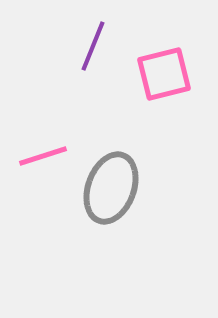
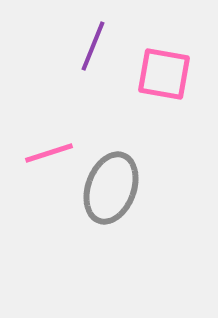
pink square: rotated 24 degrees clockwise
pink line: moved 6 px right, 3 px up
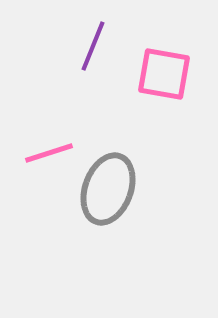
gray ellipse: moved 3 px left, 1 px down
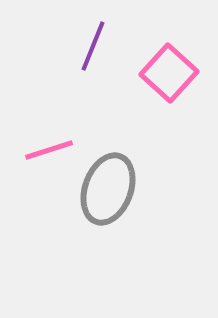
pink square: moved 5 px right, 1 px up; rotated 32 degrees clockwise
pink line: moved 3 px up
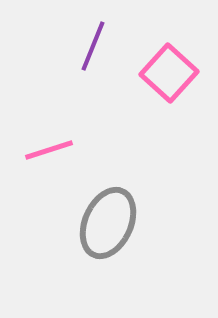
gray ellipse: moved 34 px down; rotated 4 degrees clockwise
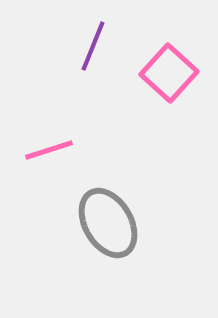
gray ellipse: rotated 54 degrees counterclockwise
